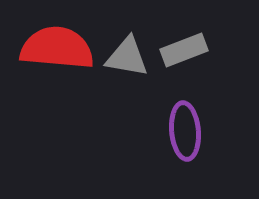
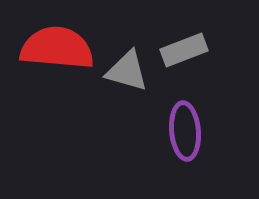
gray triangle: moved 14 px down; rotated 6 degrees clockwise
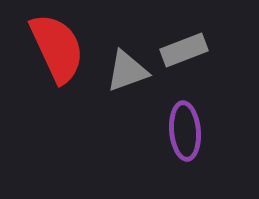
red semicircle: rotated 60 degrees clockwise
gray triangle: rotated 36 degrees counterclockwise
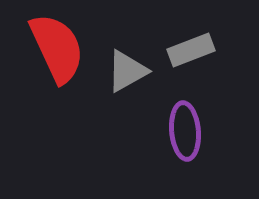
gray rectangle: moved 7 px right
gray triangle: rotated 9 degrees counterclockwise
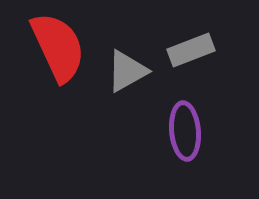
red semicircle: moved 1 px right, 1 px up
